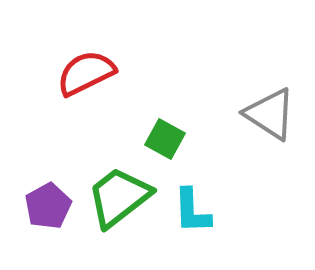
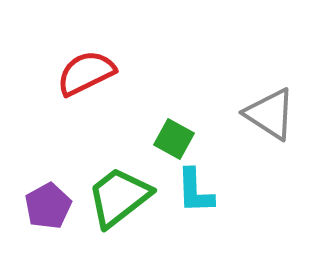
green square: moved 9 px right
cyan L-shape: moved 3 px right, 20 px up
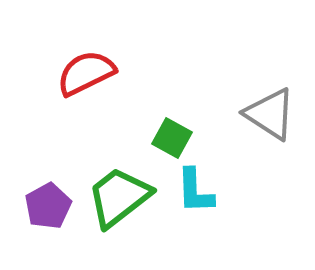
green square: moved 2 px left, 1 px up
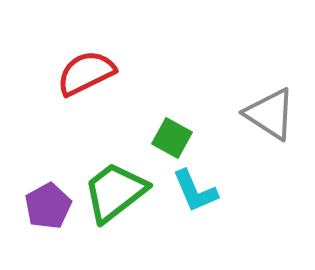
cyan L-shape: rotated 21 degrees counterclockwise
green trapezoid: moved 4 px left, 5 px up
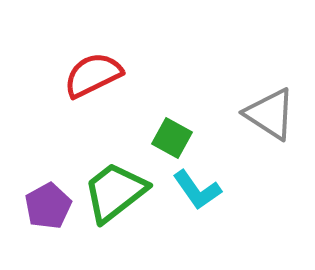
red semicircle: moved 7 px right, 2 px down
cyan L-shape: moved 2 px right, 1 px up; rotated 12 degrees counterclockwise
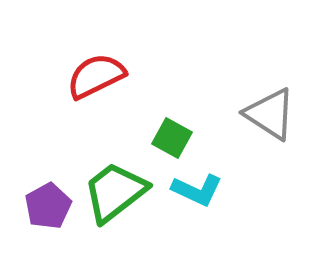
red semicircle: moved 3 px right, 1 px down
cyan L-shape: rotated 30 degrees counterclockwise
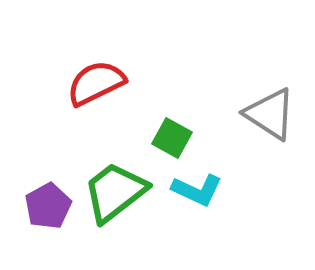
red semicircle: moved 7 px down
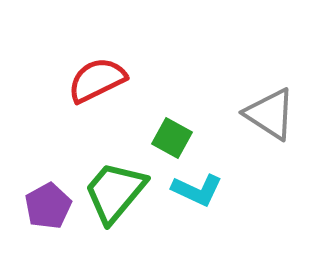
red semicircle: moved 1 px right, 3 px up
green trapezoid: rotated 12 degrees counterclockwise
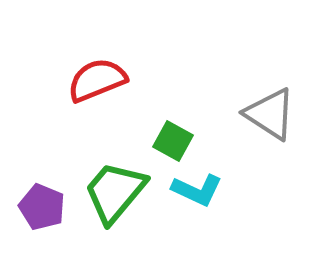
red semicircle: rotated 4 degrees clockwise
green square: moved 1 px right, 3 px down
purple pentagon: moved 6 px left, 1 px down; rotated 21 degrees counterclockwise
